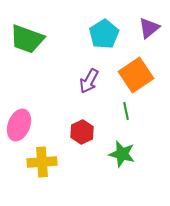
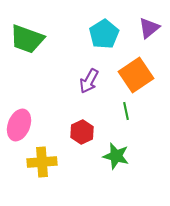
green star: moved 6 px left, 2 px down
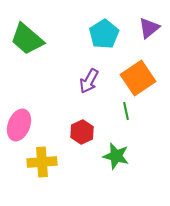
green trapezoid: rotated 21 degrees clockwise
orange square: moved 2 px right, 3 px down
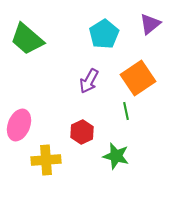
purple triangle: moved 1 px right, 4 px up
yellow cross: moved 4 px right, 2 px up
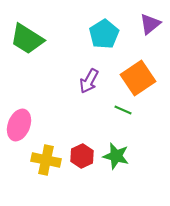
green trapezoid: rotated 9 degrees counterclockwise
green line: moved 3 px left, 1 px up; rotated 54 degrees counterclockwise
red hexagon: moved 24 px down
yellow cross: rotated 16 degrees clockwise
